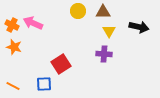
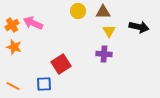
orange cross: rotated 32 degrees clockwise
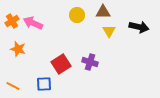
yellow circle: moved 1 px left, 4 px down
orange cross: moved 4 px up
orange star: moved 4 px right, 2 px down
purple cross: moved 14 px left, 8 px down; rotated 14 degrees clockwise
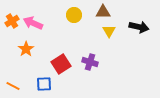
yellow circle: moved 3 px left
orange star: moved 8 px right; rotated 21 degrees clockwise
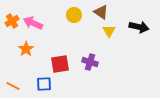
brown triangle: moved 2 px left; rotated 35 degrees clockwise
red square: moved 1 px left; rotated 24 degrees clockwise
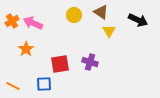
black arrow: moved 1 px left, 7 px up; rotated 12 degrees clockwise
